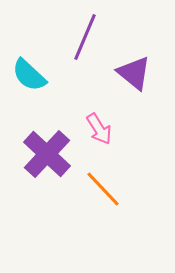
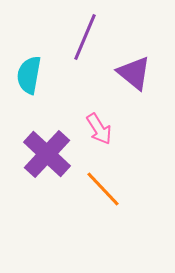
cyan semicircle: rotated 57 degrees clockwise
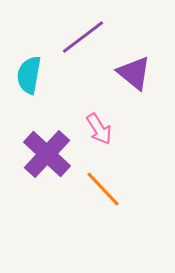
purple line: moved 2 px left; rotated 30 degrees clockwise
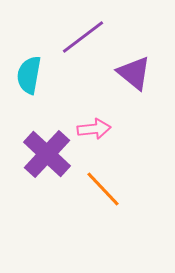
pink arrow: moved 5 px left; rotated 64 degrees counterclockwise
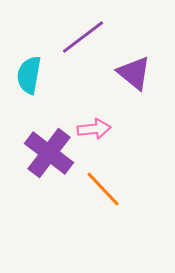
purple cross: moved 2 px right, 1 px up; rotated 6 degrees counterclockwise
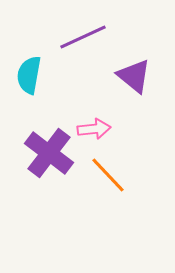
purple line: rotated 12 degrees clockwise
purple triangle: moved 3 px down
orange line: moved 5 px right, 14 px up
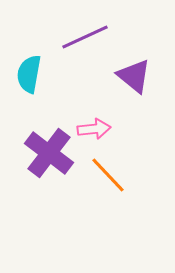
purple line: moved 2 px right
cyan semicircle: moved 1 px up
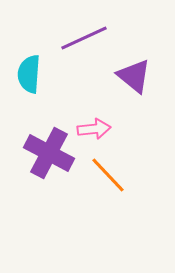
purple line: moved 1 px left, 1 px down
cyan semicircle: rotated 6 degrees counterclockwise
purple cross: rotated 9 degrees counterclockwise
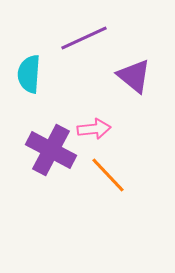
purple cross: moved 2 px right, 3 px up
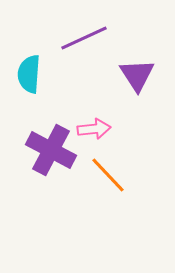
purple triangle: moved 3 px right, 1 px up; rotated 18 degrees clockwise
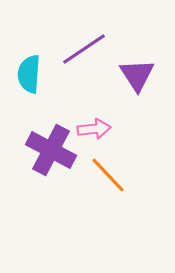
purple line: moved 11 px down; rotated 9 degrees counterclockwise
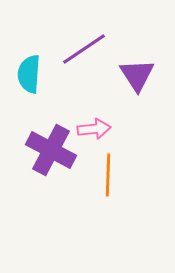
orange line: rotated 45 degrees clockwise
